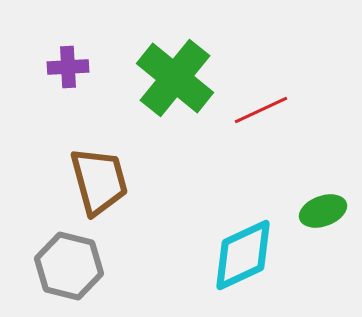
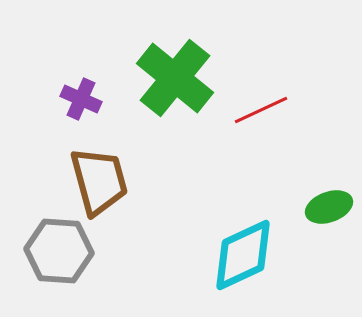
purple cross: moved 13 px right, 32 px down; rotated 27 degrees clockwise
green ellipse: moved 6 px right, 4 px up
gray hexagon: moved 10 px left, 15 px up; rotated 10 degrees counterclockwise
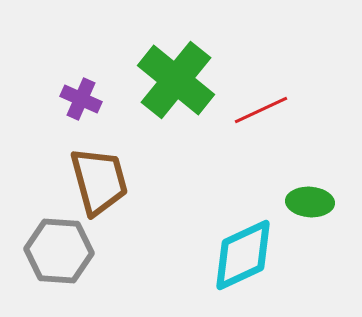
green cross: moved 1 px right, 2 px down
green ellipse: moved 19 px left, 5 px up; rotated 24 degrees clockwise
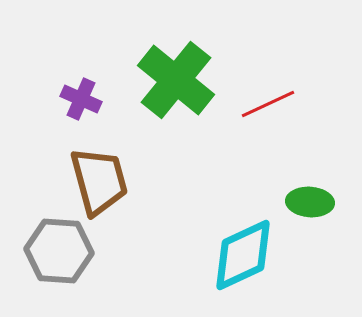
red line: moved 7 px right, 6 px up
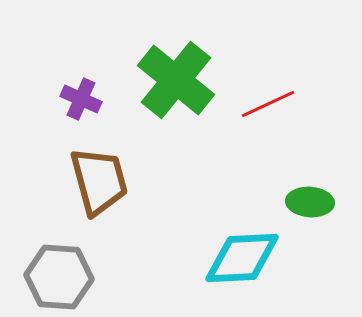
gray hexagon: moved 26 px down
cyan diamond: moved 1 px left, 3 px down; rotated 22 degrees clockwise
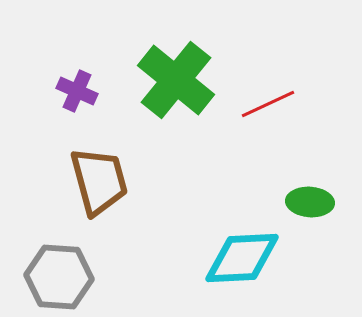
purple cross: moved 4 px left, 8 px up
